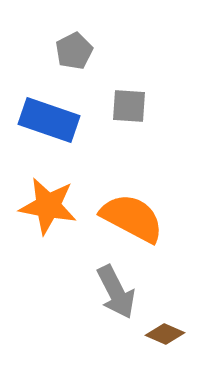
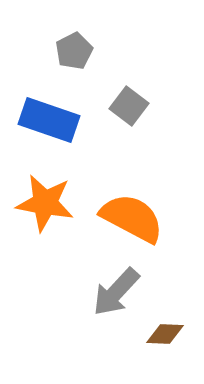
gray square: rotated 33 degrees clockwise
orange star: moved 3 px left, 3 px up
gray arrow: rotated 70 degrees clockwise
brown diamond: rotated 21 degrees counterclockwise
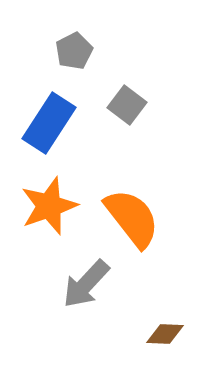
gray square: moved 2 px left, 1 px up
blue rectangle: moved 3 px down; rotated 76 degrees counterclockwise
orange star: moved 4 px right, 3 px down; rotated 30 degrees counterclockwise
orange semicircle: rotated 24 degrees clockwise
gray arrow: moved 30 px left, 8 px up
